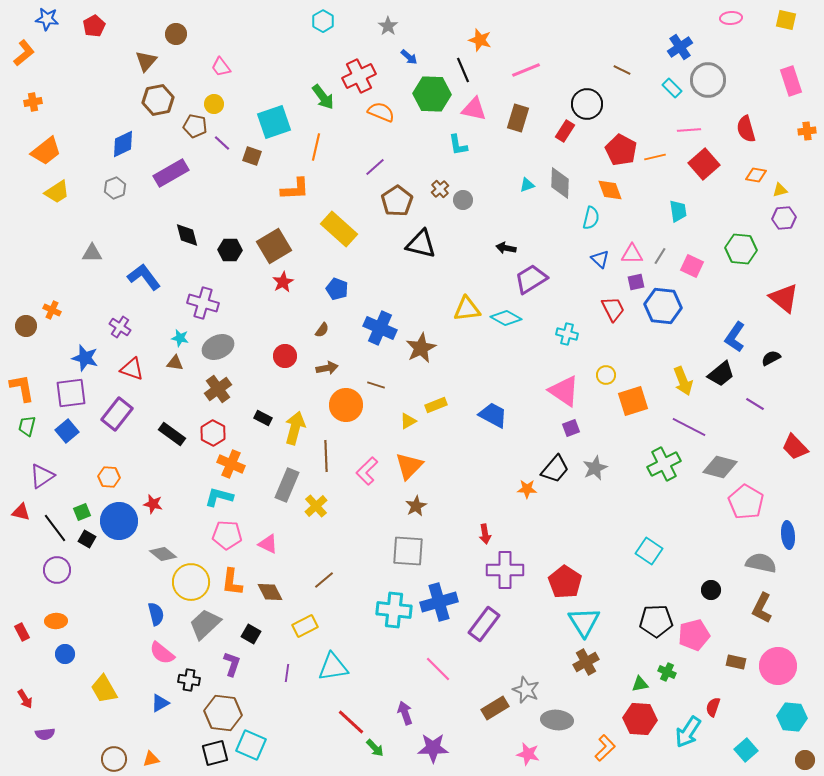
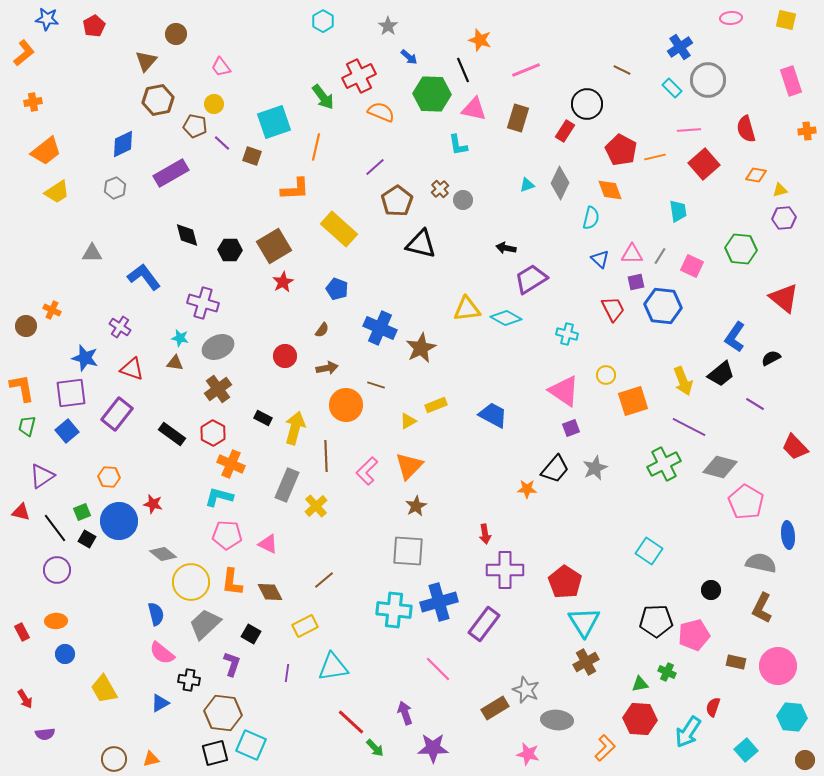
gray diamond at (560, 183): rotated 24 degrees clockwise
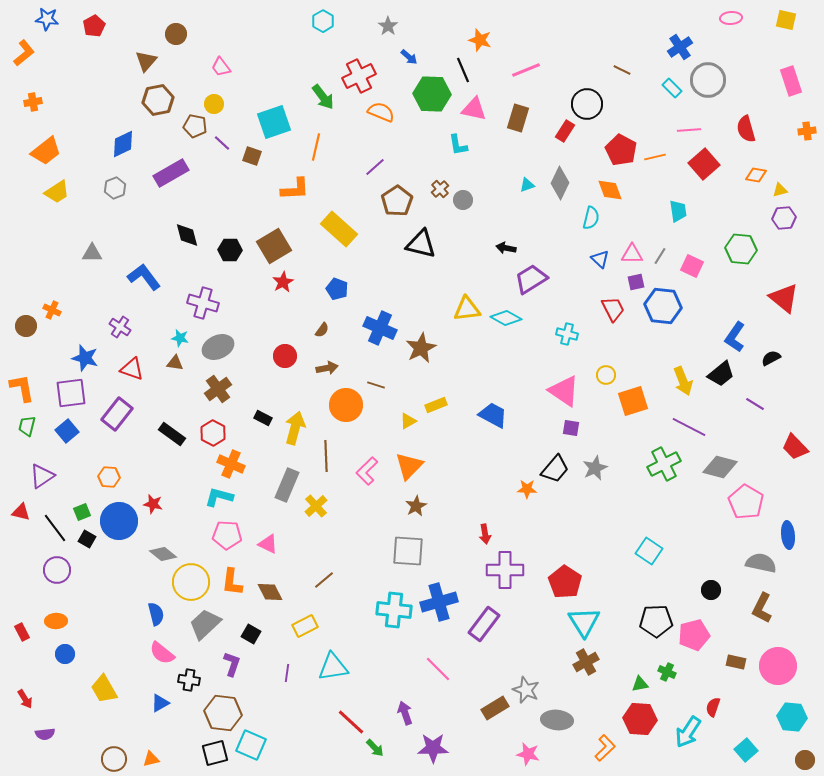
purple square at (571, 428): rotated 30 degrees clockwise
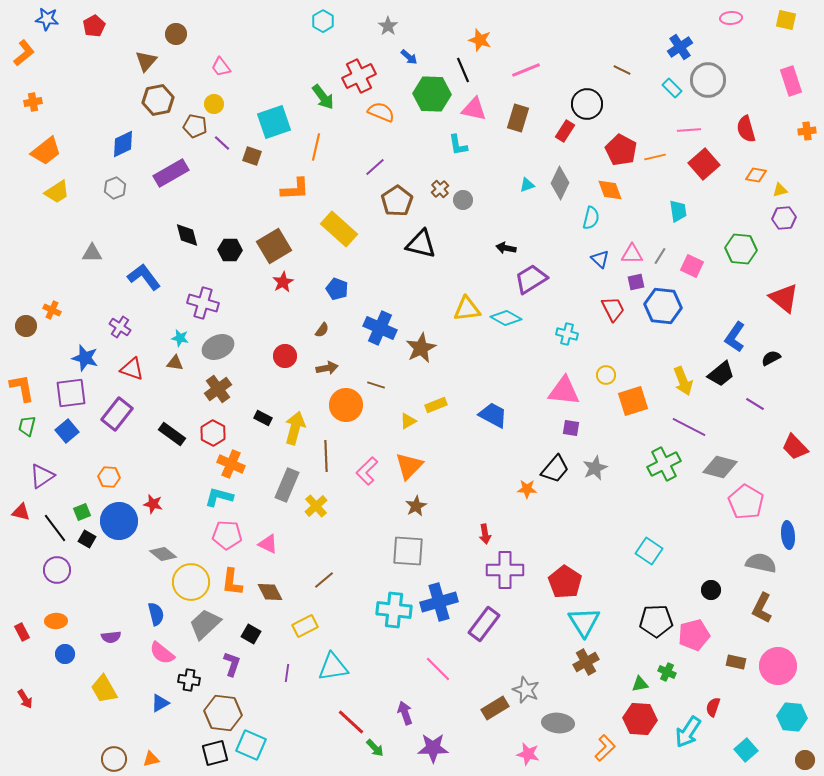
pink triangle at (564, 391): rotated 28 degrees counterclockwise
gray ellipse at (557, 720): moved 1 px right, 3 px down
purple semicircle at (45, 734): moved 66 px right, 97 px up
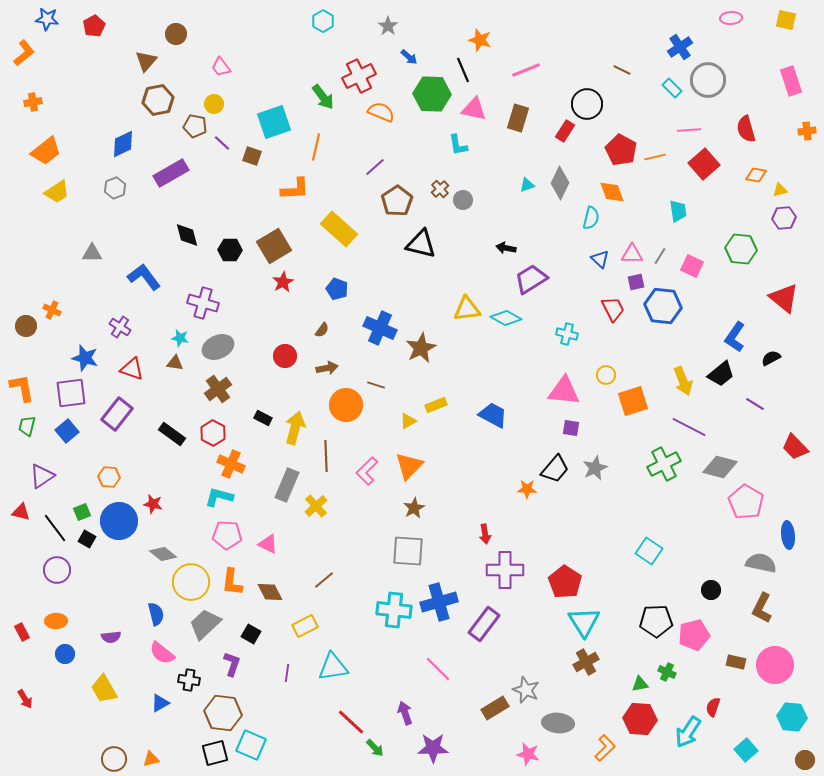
orange diamond at (610, 190): moved 2 px right, 2 px down
brown star at (416, 506): moved 2 px left, 2 px down
pink circle at (778, 666): moved 3 px left, 1 px up
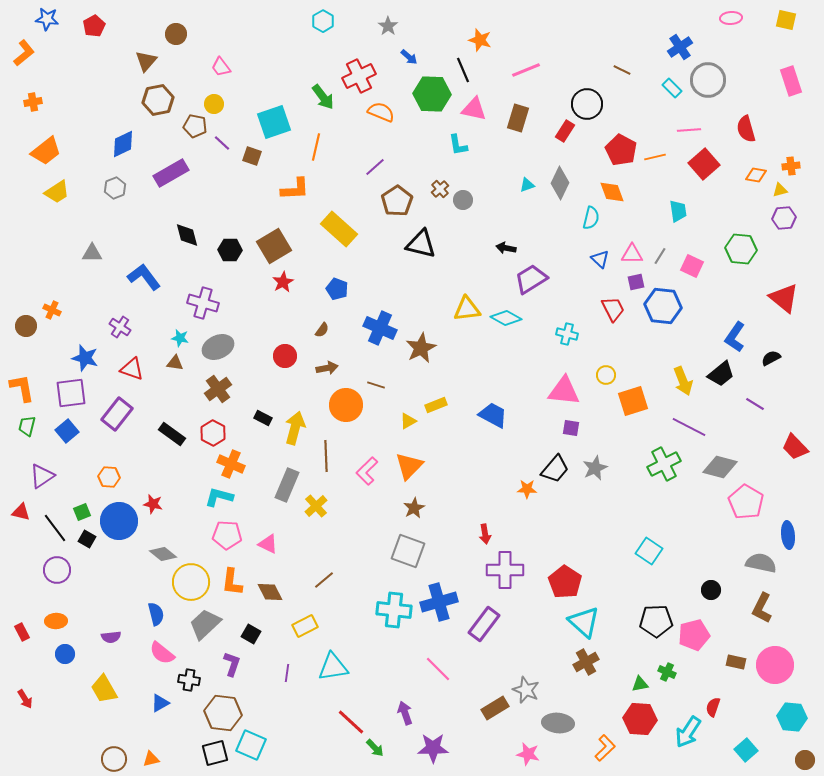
orange cross at (807, 131): moved 16 px left, 35 px down
gray square at (408, 551): rotated 16 degrees clockwise
cyan triangle at (584, 622): rotated 16 degrees counterclockwise
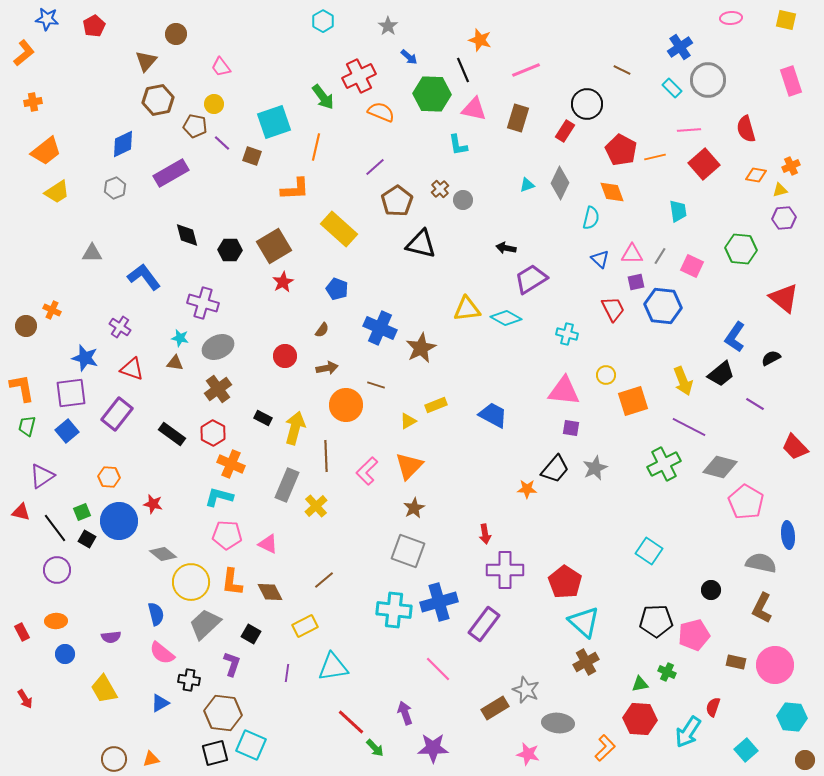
orange cross at (791, 166): rotated 18 degrees counterclockwise
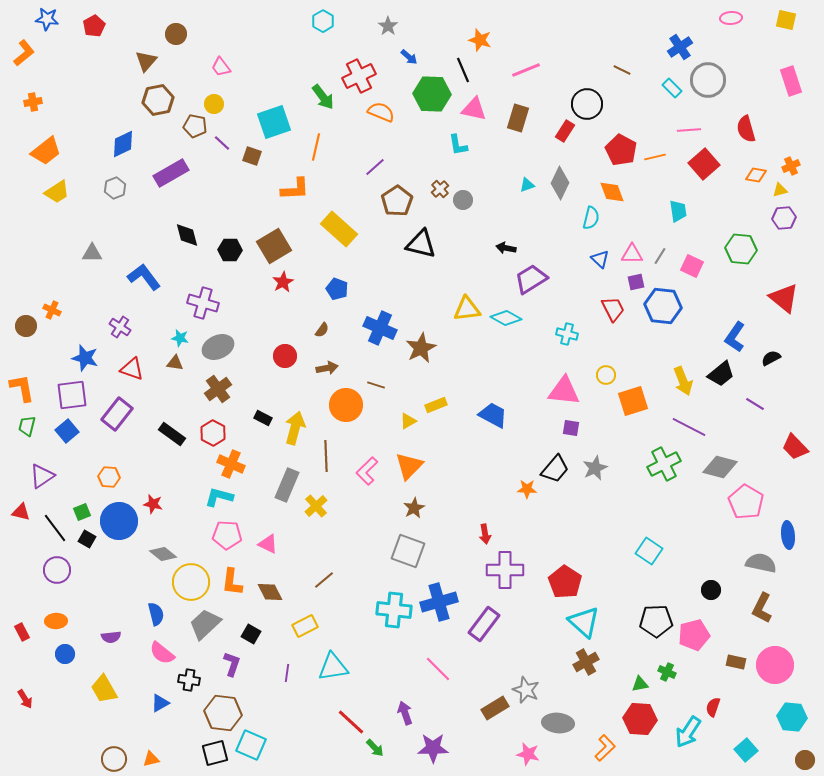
purple square at (71, 393): moved 1 px right, 2 px down
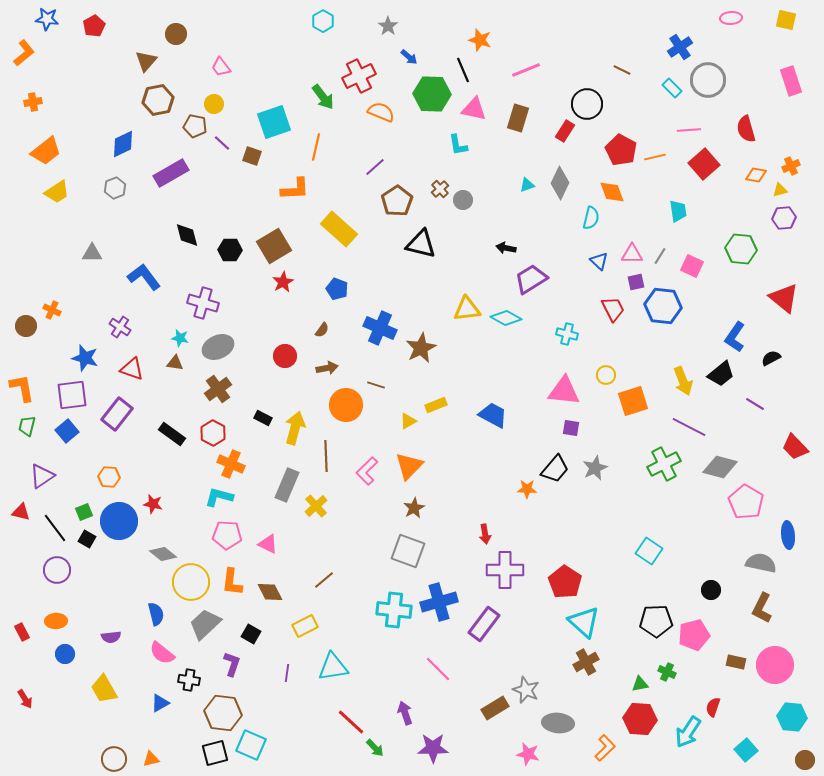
blue triangle at (600, 259): moved 1 px left, 2 px down
green square at (82, 512): moved 2 px right
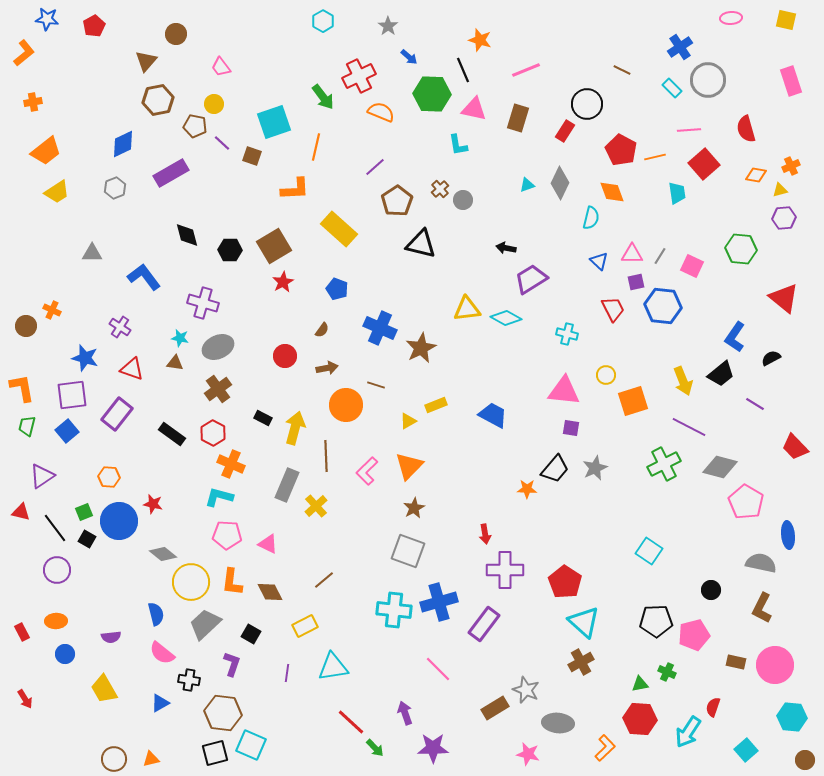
cyan trapezoid at (678, 211): moved 1 px left, 18 px up
brown cross at (586, 662): moved 5 px left
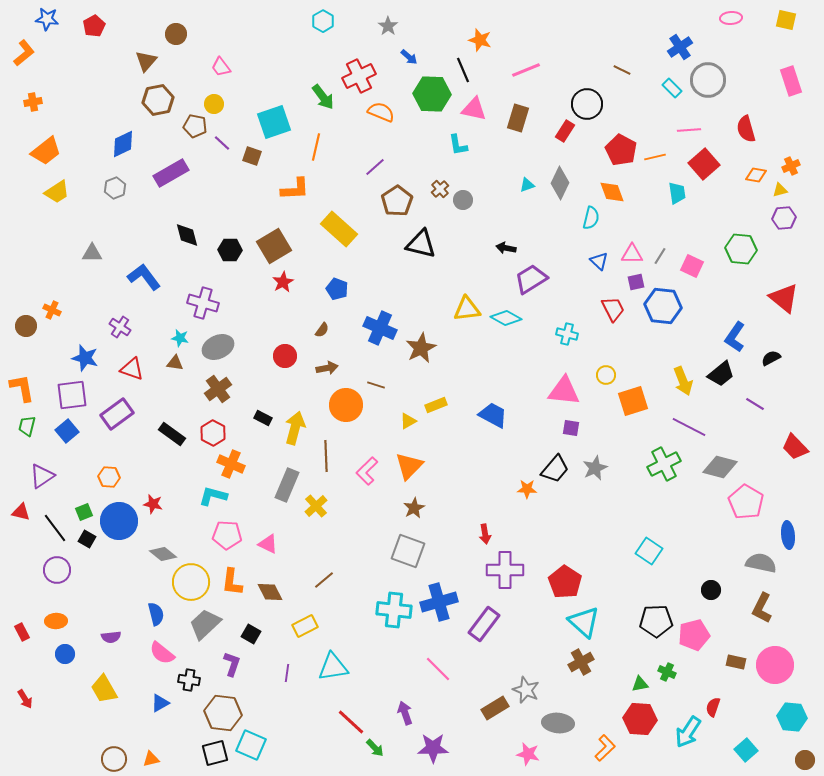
purple rectangle at (117, 414): rotated 16 degrees clockwise
cyan L-shape at (219, 497): moved 6 px left, 1 px up
